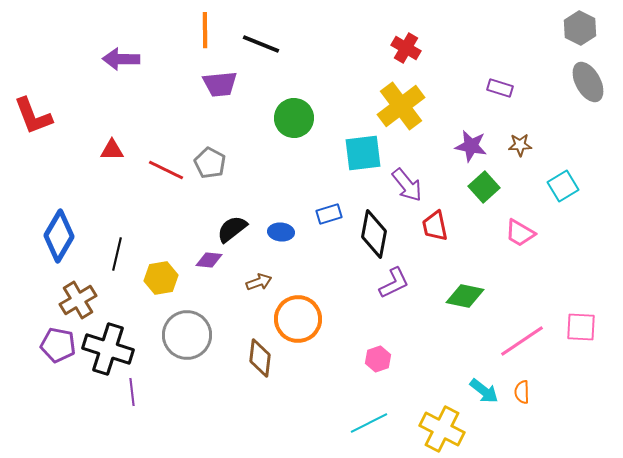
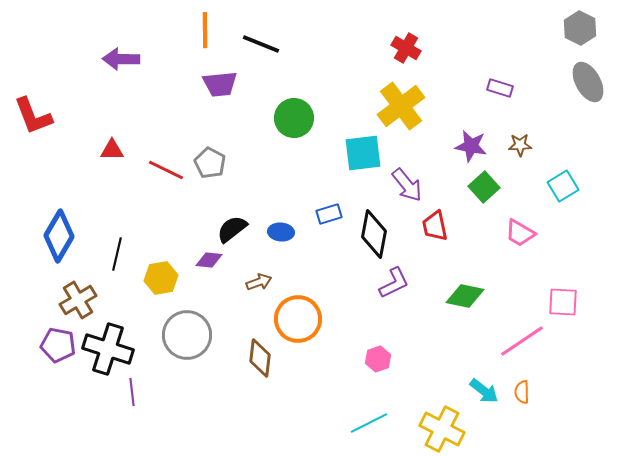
pink square at (581, 327): moved 18 px left, 25 px up
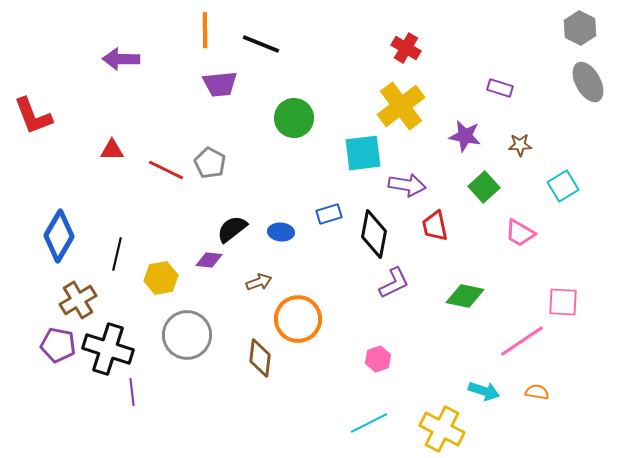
purple star at (471, 146): moved 6 px left, 10 px up
purple arrow at (407, 185): rotated 42 degrees counterclockwise
cyan arrow at (484, 391): rotated 20 degrees counterclockwise
orange semicircle at (522, 392): moved 15 px right; rotated 100 degrees clockwise
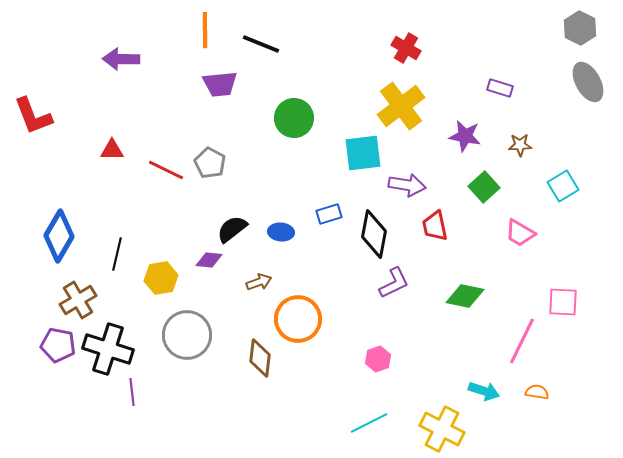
pink line at (522, 341): rotated 30 degrees counterclockwise
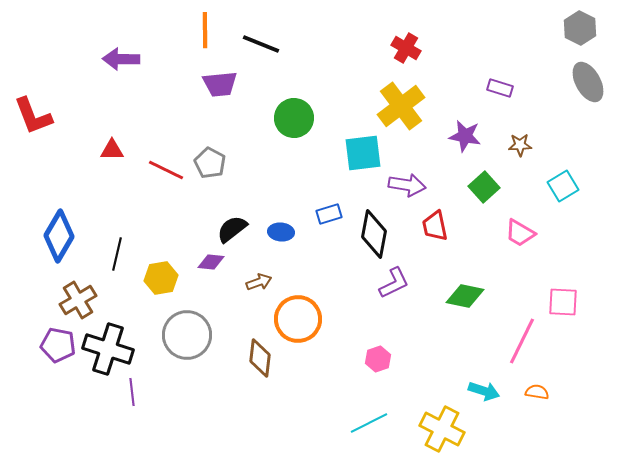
purple diamond at (209, 260): moved 2 px right, 2 px down
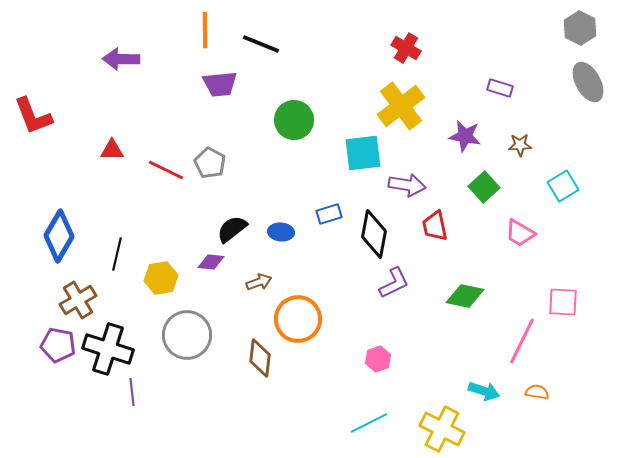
green circle at (294, 118): moved 2 px down
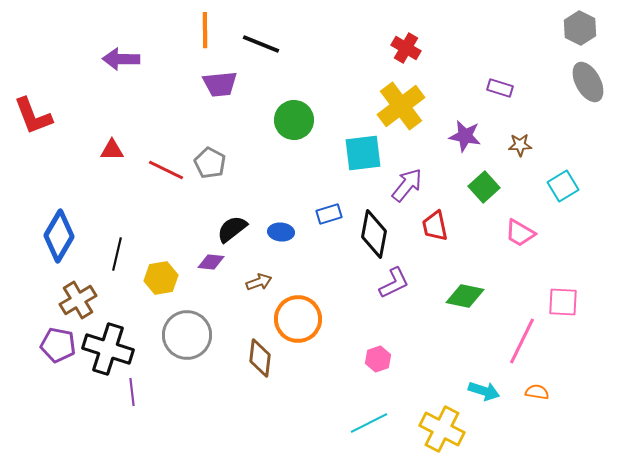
purple arrow at (407, 185): rotated 60 degrees counterclockwise
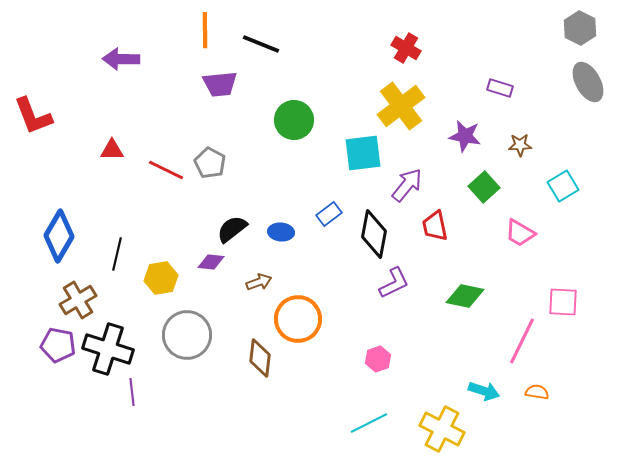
blue rectangle at (329, 214): rotated 20 degrees counterclockwise
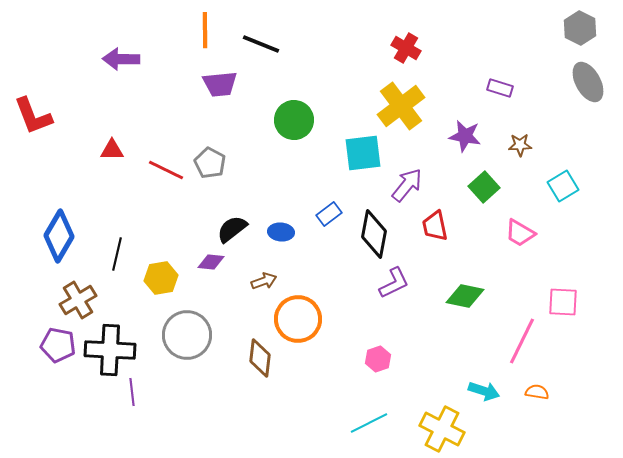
brown arrow at (259, 282): moved 5 px right, 1 px up
black cross at (108, 349): moved 2 px right, 1 px down; rotated 15 degrees counterclockwise
